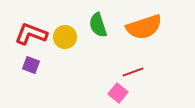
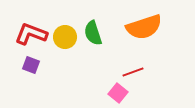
green semicircle: moved 5 px left, 8 px down
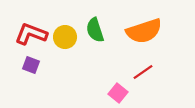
orange semicircle: moved 4 px down
green semicircle: moved 2 px right, 3 px up
red line: moved 10 px right; rotated 15 degrees counterclockwise
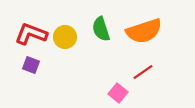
green semicircle: moved 6 px right, 1 px up
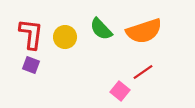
green semicircle: rotated 25 degrees counterclockwise
red L-shape: rotated 76 degrees clockwise
pink square: moved 2 px right, 2 px up
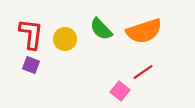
yellow circle: moved 2 px down
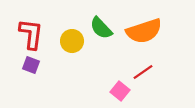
green semicircle: moved 1 px up
yellow circle: moved 7 px right, 2 px down
